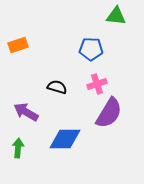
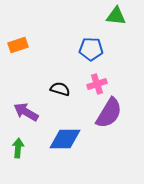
black semicircle: moved 3 px right, 2 px down
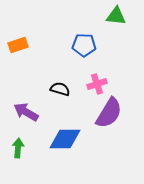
blue pentagon: moved 7 px left, 4 px up
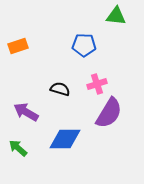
orange rectangle: moved 1 px down
green arrow: rotated 54 degrees counterclockwise
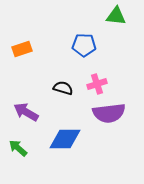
orange rectangle: moved 4 px right, 3 px down
black semicircle: moved 3 px right, 1 px up
purple semicircle: rotated 52 degrees clockwise
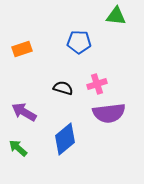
blue pentagon: moved 5 px left, 3 px up
purple arrow: moved 2 px left
blue diamond: rotated 40 degrees counterclockwise
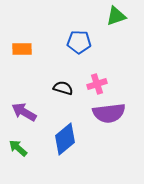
green triangle: rotated 25 degrees counterclockwise
orange rectangle: rotated 18 degrees clockwise
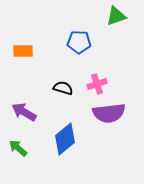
orange rectangle: moved 1 px right, 2 px down
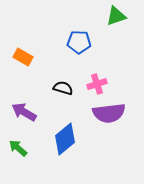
orange rectangle: moved 6 px down; rotated 30 degrees clockwise
